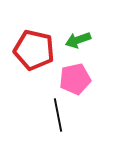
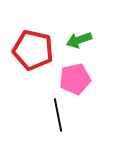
green arrow: moved 1 px right
red pentagon: moved 1 px left
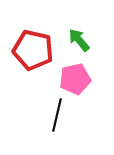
green arrow: rotated 70 degrees clockwise
black line: moved 1 px left; rotated 24 degrees clockwise
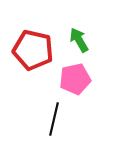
green arrow: rotated 10 degrees clockwise
black line: moved 3 px left, 4 px down
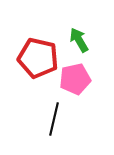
red pentagon: moved 5 px right, 8 px down
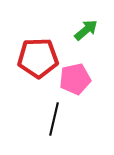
green arrow: moved 7 px right, 10 px up; rotated 80 degrees clockwise
red pentagon: rotated 15 degrees counterclockwise
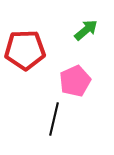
red pentagon: moved 13 px left, 8 px up
pink pentagon: moved 2 px down; rotated 12 degrees counterclockwise
